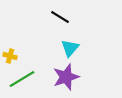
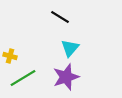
green line: moved 1 px right, 1 px up
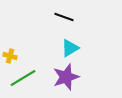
black line: moved 4 px right; rotated 12 degrees counterclockwise
cyan triangle: rotated 18 degrees clockwise
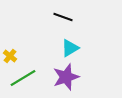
black line: moved 1 px left
yellow cross: rotated 24 degrees clockwise
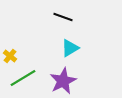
purple star: moved 3 px left, 4 px down; rotated 8 degrees counterclockwise
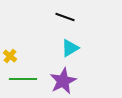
black line: moved 2 px right
green line: moved 1 px down; rotated 32 degrees clockwise
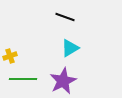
yellow cross: rotated 32 degrees clockwise
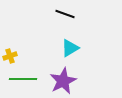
black line: moved 3 px up
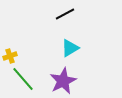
black line: rotated 48 degrees counterclockwise
green line: rotated 48 degrees clockwise
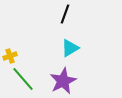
black line: rotated 42 degrees counterclockwise
